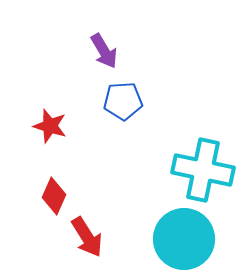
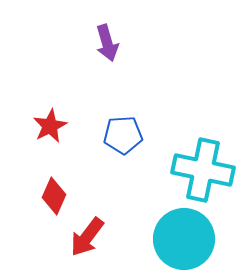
purple arrow: moved 3 px right, 8 px up; rotated 15 degrees clockwise
blue pentagon: moved 34 px down
red star: rotated 28 degrees clockwise
red arrow: rotated 69 degrees clockwise
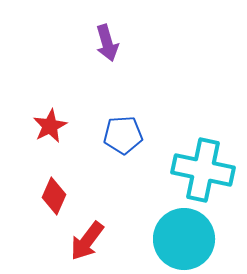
red arrow: moved 4 px down
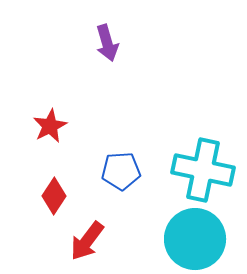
blue pentagon: moved 2 px left, 36 px down
red diamond: rotated 9 degrees clockwise
cyan circle: moved 11 px right
